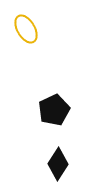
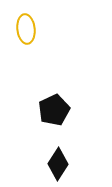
yellow ellipse: rotated 24 degrees clockwise
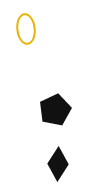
black pentagon: moved 1 px right
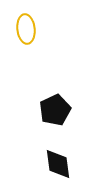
black diamond: rotated 40 degrees counterclockwise
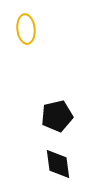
black pentagon: moved 2 px right, 6 px down; rotated 12 degrees clockwise
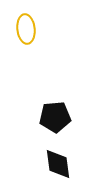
black pentagon: moved 2 px left, 1 px down; rotated 8 degrees clockwise
